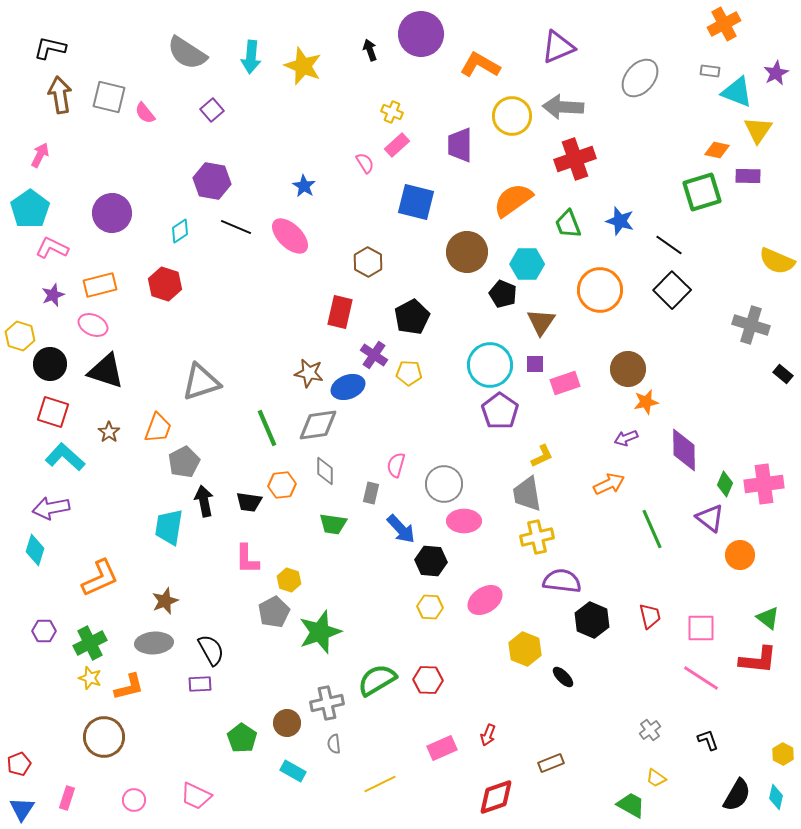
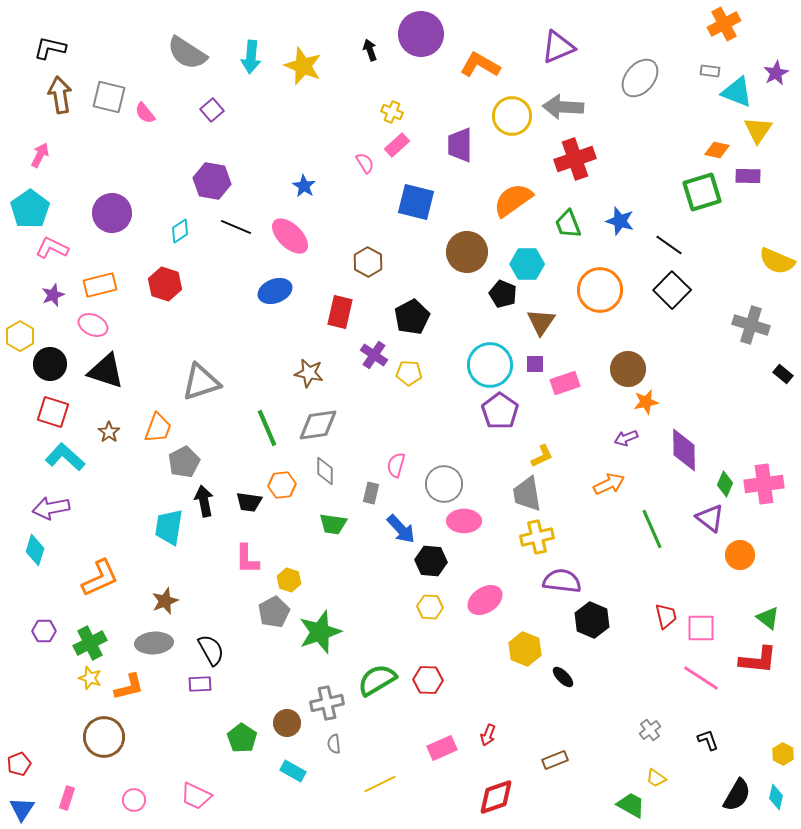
yellow hexagon at (20, 336): rotated 12 degrees clockwise
blue ellipse at (348, 387): moved 73 px left, 96 px up
red trapezoid at (650, 616): moved 16 px right
brown rectangle at (551, 763): moved 4 px right, 3 px up
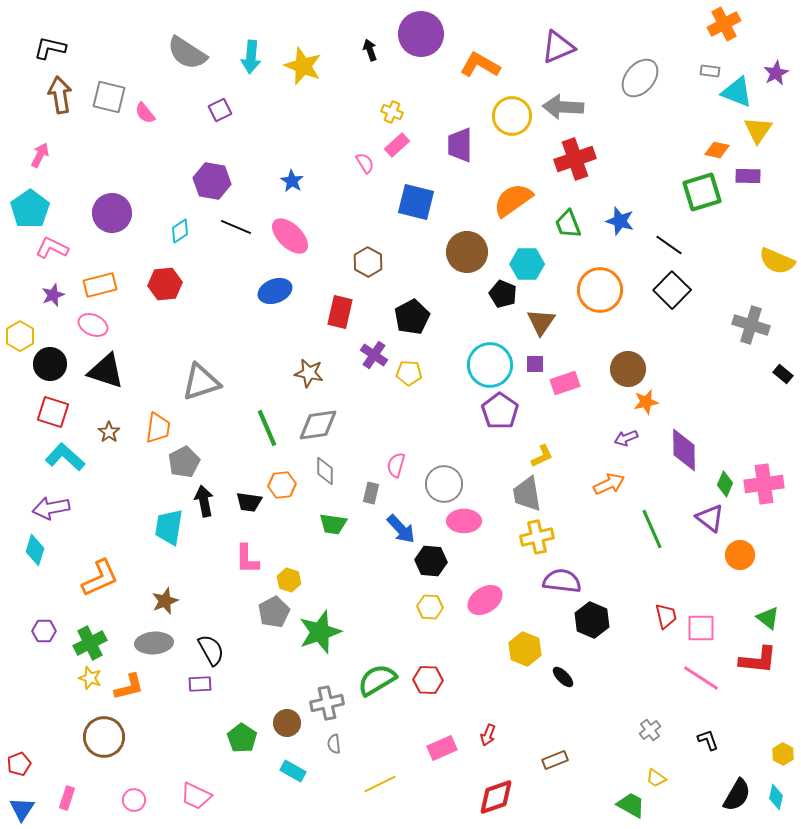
purple square at (212, 110): moved 8 px right; rotated 15 degrees clockwise
blue star at (304, 186): moved 12 px left, 5 px up
red hexagon at (165, 284): rotated 24 degrees counterclockwise
orange trapezoid at (158, 428): rotated 12 degrees counterclockwise
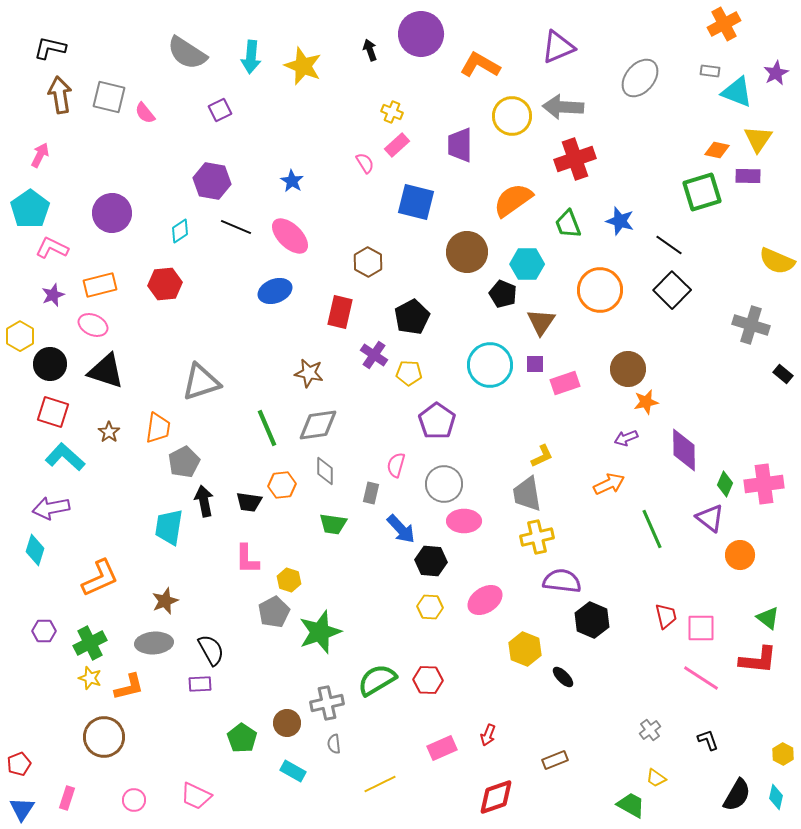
yellow triangle at (758, 130): moved 9 px down
purple pentagon at (500, 411): moved 63 px left, 10 px down
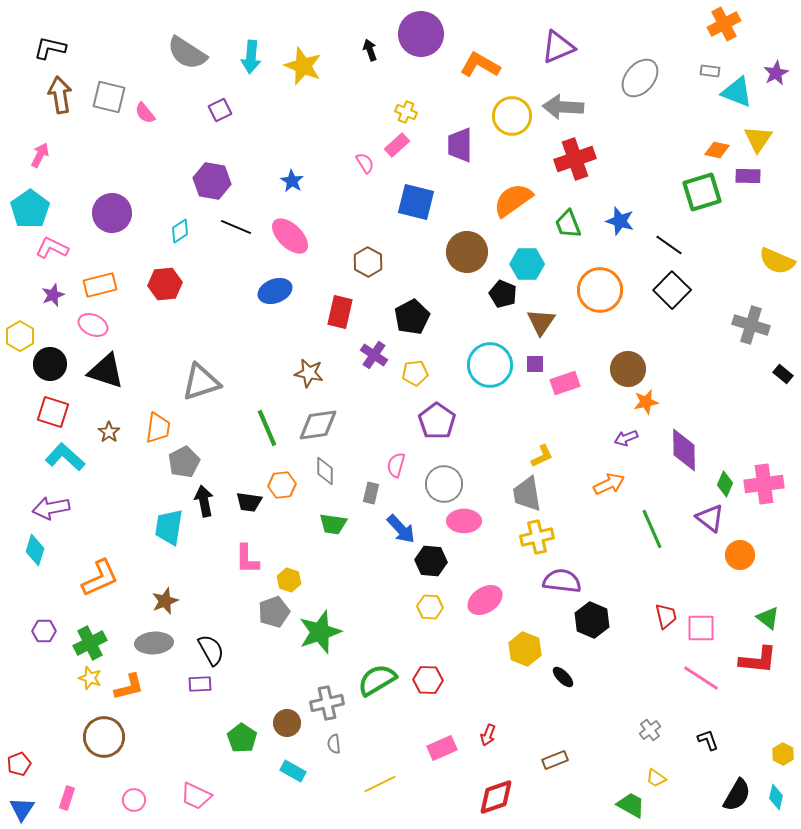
yellow cross at (392, 112): moved 14 px right
yellow pentagon at (409, 373): moved 6 px right; rotated 10 degrees counterclockwise
gray pentagon at (274, 612): rotated 8 degrees clockwise
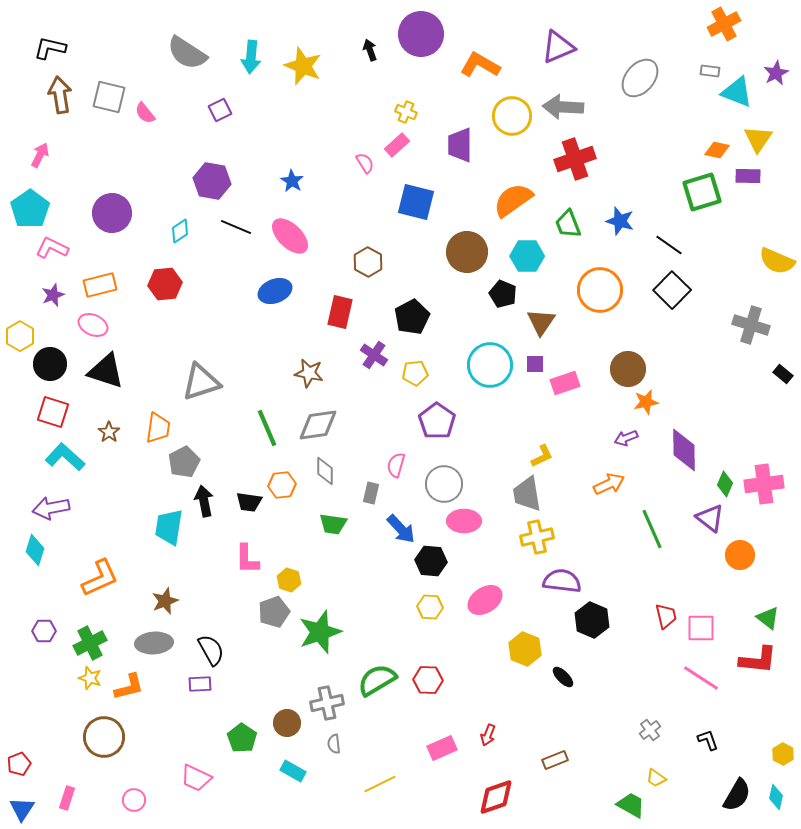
cyan hexagon at (527, 264): moved 8 px up
pink trapezoid at (196, 796): moved 18 px up
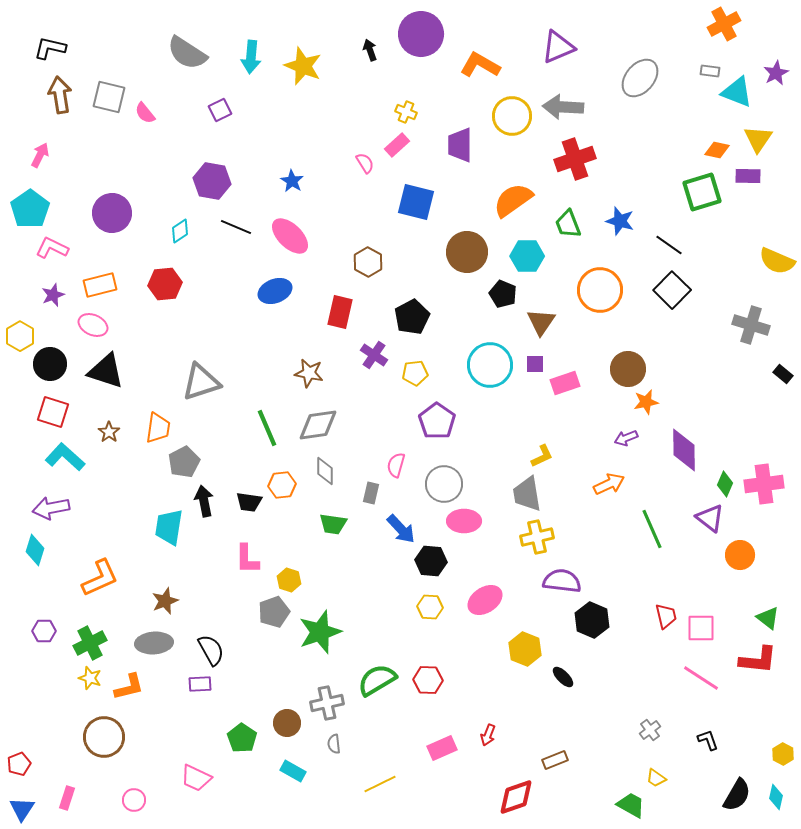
red diamond at (496, 797): moved 20 px right
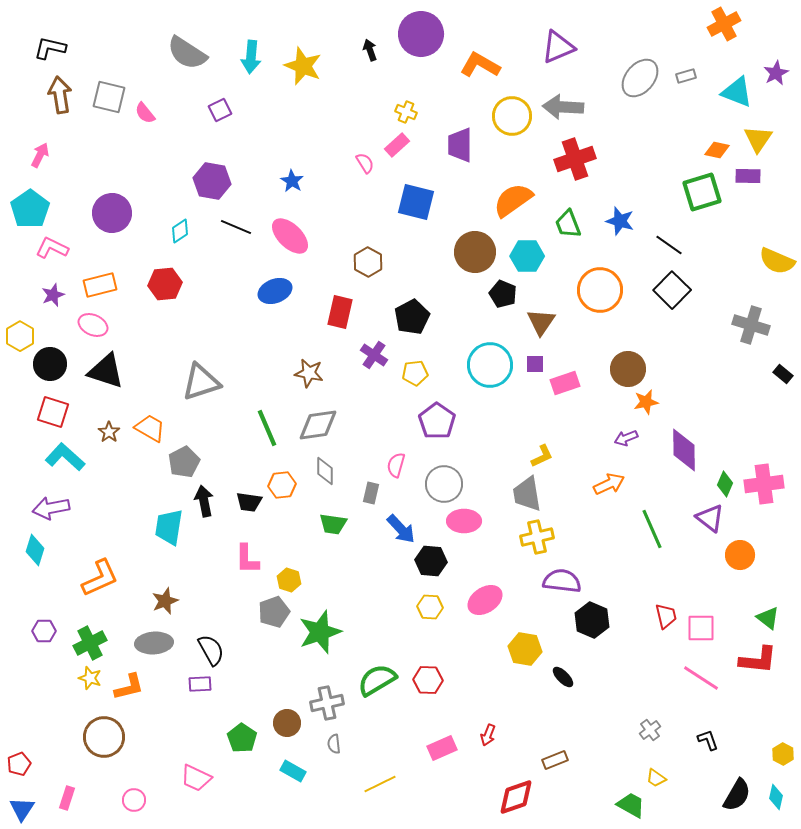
gray rectangle at (710, 71): moved 24 px left, 5 px down; rotated 24 degrees counterclockwise
brown circle at (467, 252): moved 8 px right
orange trapezoid at (158, 428): moved 8 px left; rotated 68 degrees counterclockwise
yellow hexagon at (525, 649): rotated 12 degrees counterclockwise
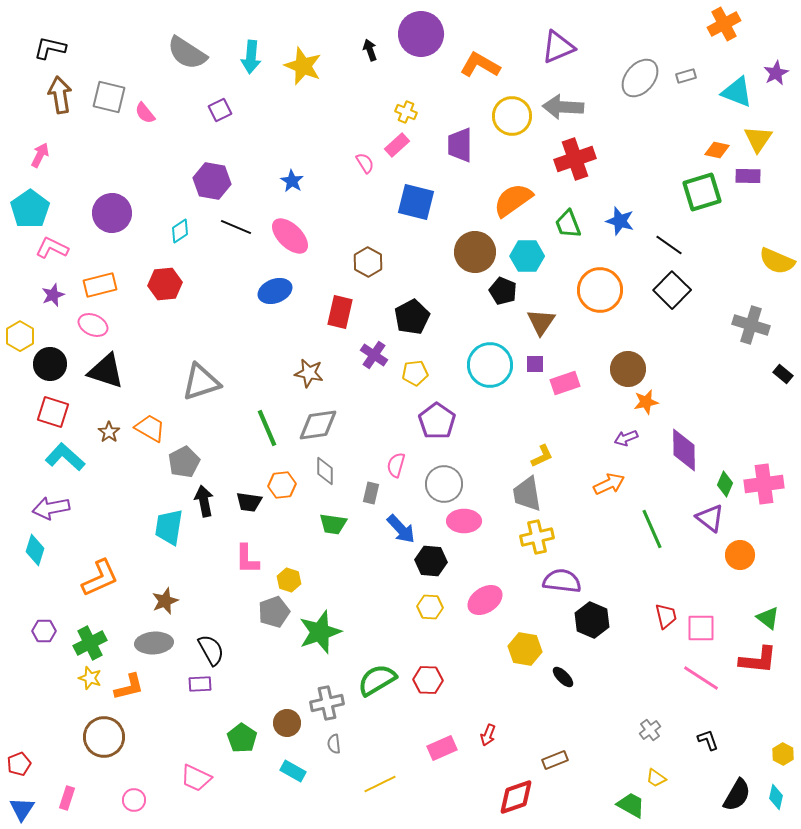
black pentagon at (503, 294): moved 3 px up
